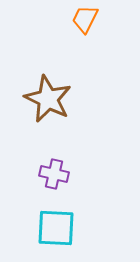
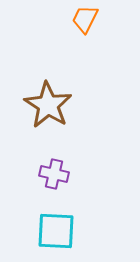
brown star: moved 6 px down; rotated 6 degrees clockwise
cyan square: moved 3 px down
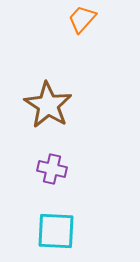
orange trapezoid: moved 3 px left; rotated 16 degrees clockwise
purple cross: moved 2 px left, 5 px up
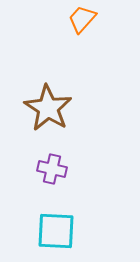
brown star: moved 3 px down
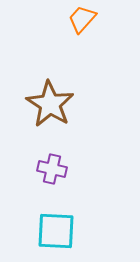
brown star: moved 2 px right, 4 px up
